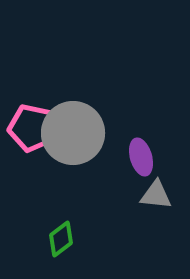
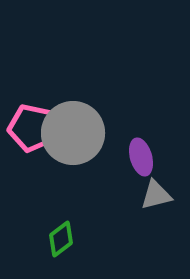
gray triangle: rotated 20 degrees counterclockwise
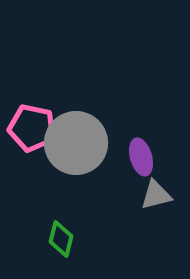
gray circle: moved 3 px right, 10 px down
green diamond: rotated 39 degrees counterclockwise
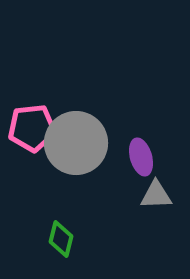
pink pentagon: rotated 18 degrees counterclockwise
gray triangle: rotated 12 degrees clockwise
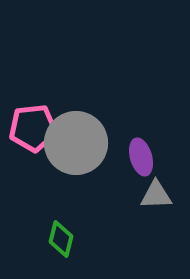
pink pentagon: moved 1 px right
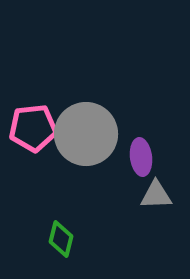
gray circle: moved 10 px right, 9 px up
purple ellipse: rotated 9 degrees clockwise
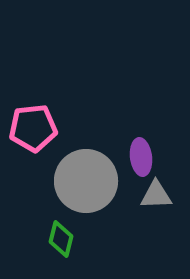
gray circle: moved 47 px down
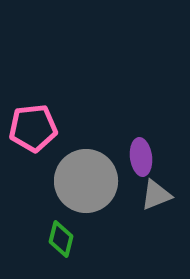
gray triangle: rotated 20 degrees counterclockwise
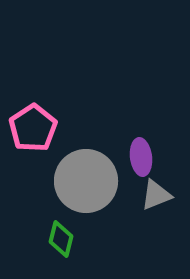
pink pentagon: rotated 27 degrees counterclockwise
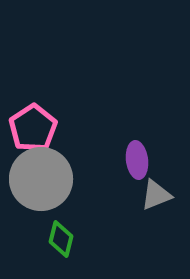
purple ellipse: moved 4 px left, 3 px down
gray circle: moved 45 px left, 2 px up
